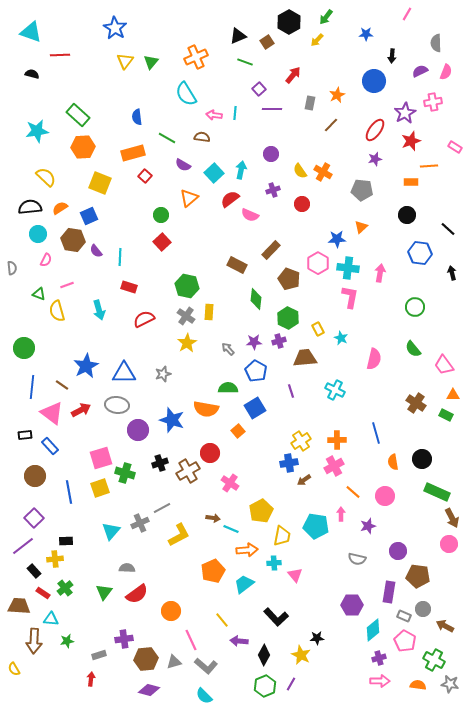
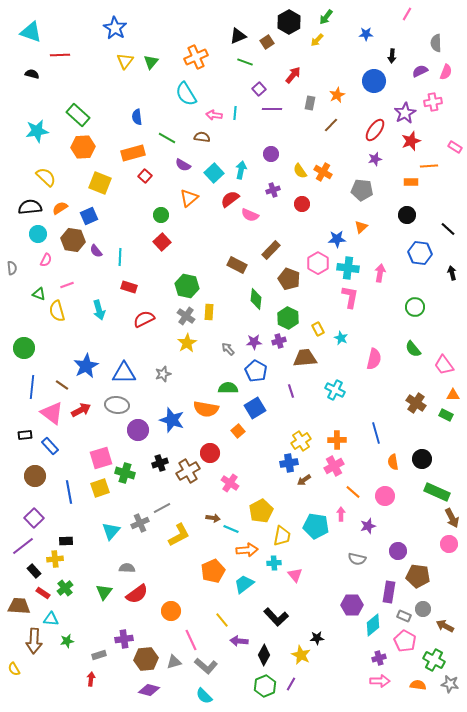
cyan diamond at (373, 630): moved 5 px up
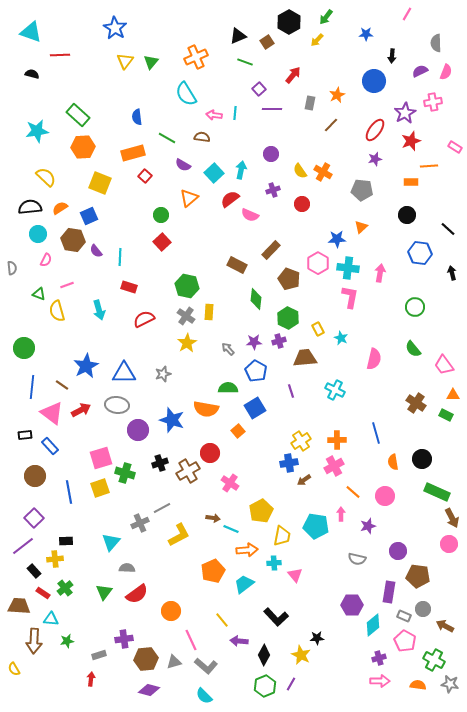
cyan triangle at (111, 531): moved 11 px down
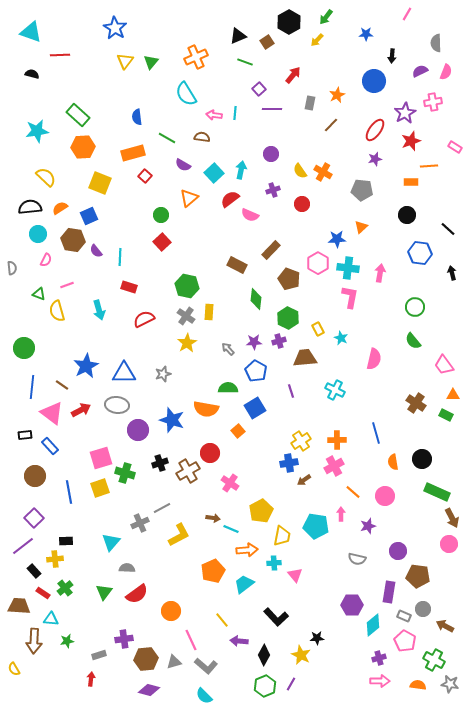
green semicircle at (413, 349): moved 8 px up
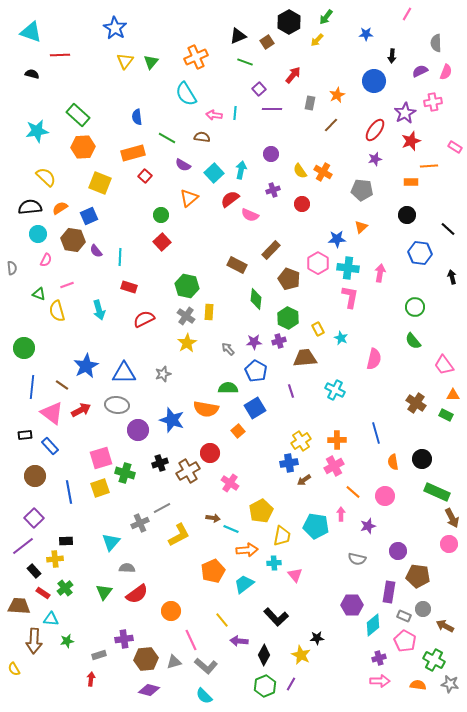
black arrow at (452, 273): moved 4 px down
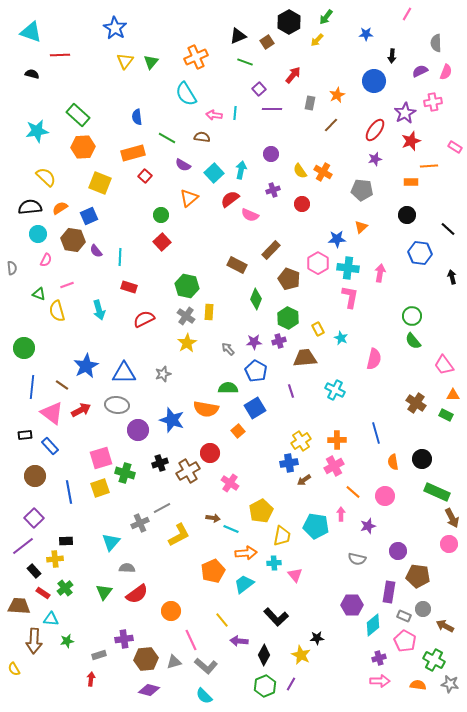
green diamond at (256, 299): rotated 15 degrees clockwise
green circle at (415, 307): moved 3 px left, 9 px down
orange arrow at (247, 550): moved 1 px left, 3 px down
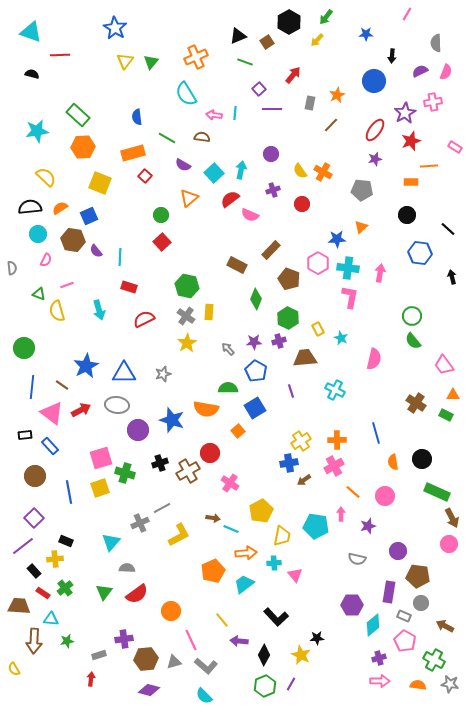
black rectangle at (66, 541): rotated 24 degrees clockwise
gray circle at (423, 609): moved 2 px left, 6 px up
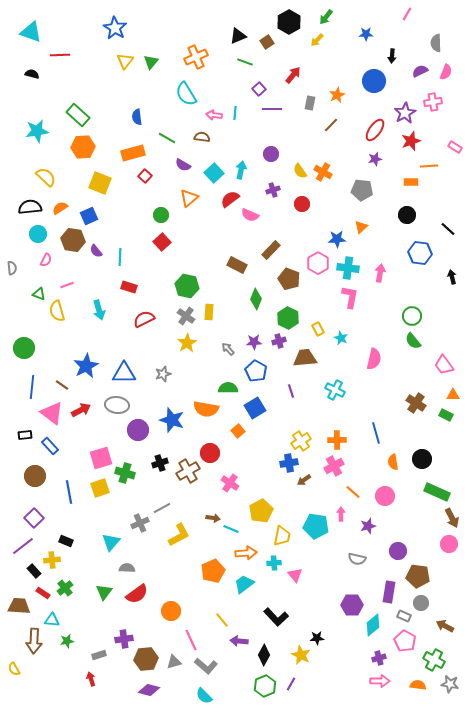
yellow cross at (55, 559): moved 3 px left, 1 px down
cyan triangle at (51, 619): moved 1 px right, 1 px down
red arrow at (91, 679): rotated 24 degrees counterclockwise
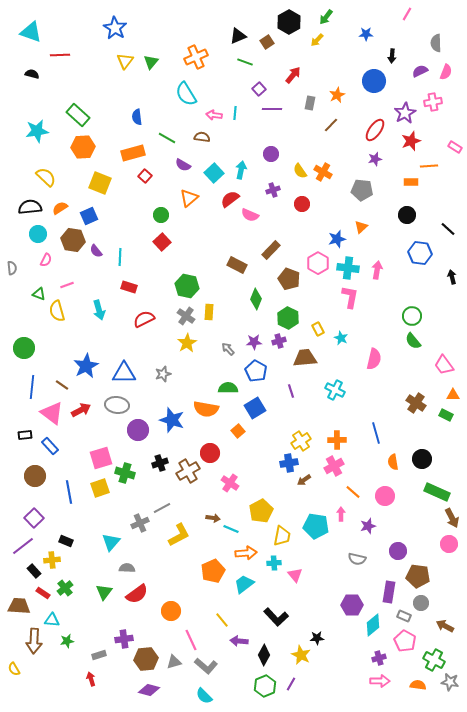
blue star at (337, 239): rotated 12 degrees counterclockwise
pink arrow at (380, 273): moved 3 px left, 3 px up
gray star at (450, 684): moved 2 px up
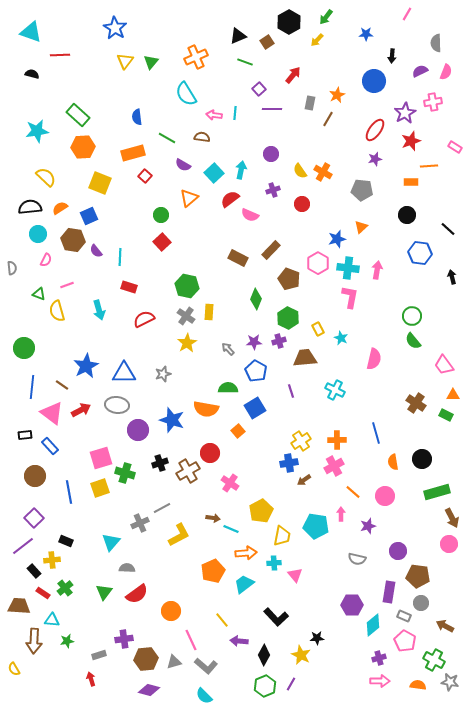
brown line at (331, 125): moved 3 px left, 6 px up; rotated 14 degrees counterclockwise
brown rectangle at (237, 265): moved 1 px right, 7 px up
green rectangle at (437, 492): rotated 40 degrees counterclockwise
